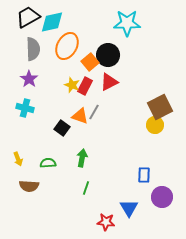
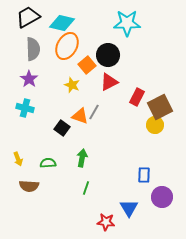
cyan diamond: moved 10 px right, 1 px down; rotated 25 degrees clockwise
orange square: moved 3 px left, 3 px down
red rectangle: moved 52 px right, 11 px down
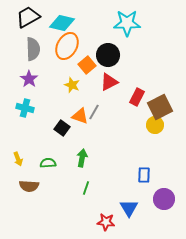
purple circle: moved 2 px right, 2 px down
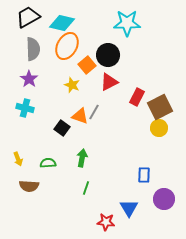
yellow circle: moved 4 px right, 3 px down
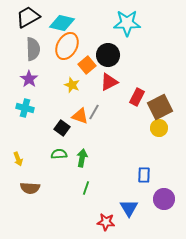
green semicircle: moved 11 px right, 9 px up
brown semicircle: moved 1 px right, 2 px down
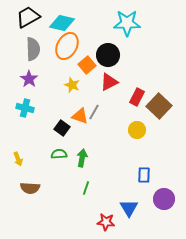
brown square: moved 1 px left, 1 px up; rotated 20 degrees counterclockwise
yellow circle: moved 22 px left, 2 px down
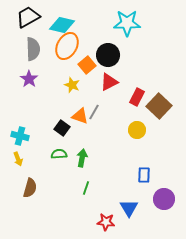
cyan diamond: moved 2 px down
cyan cross: moved 5 px left, 28 px down
brown semicircle: rotated 78 degrees counterclockwise
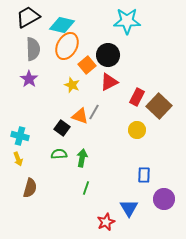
cyan star: moved 2 px up
red star: rotated 30 degrees counterclockwise
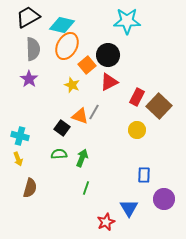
green arrow: rotated 12 degrees clockwise
